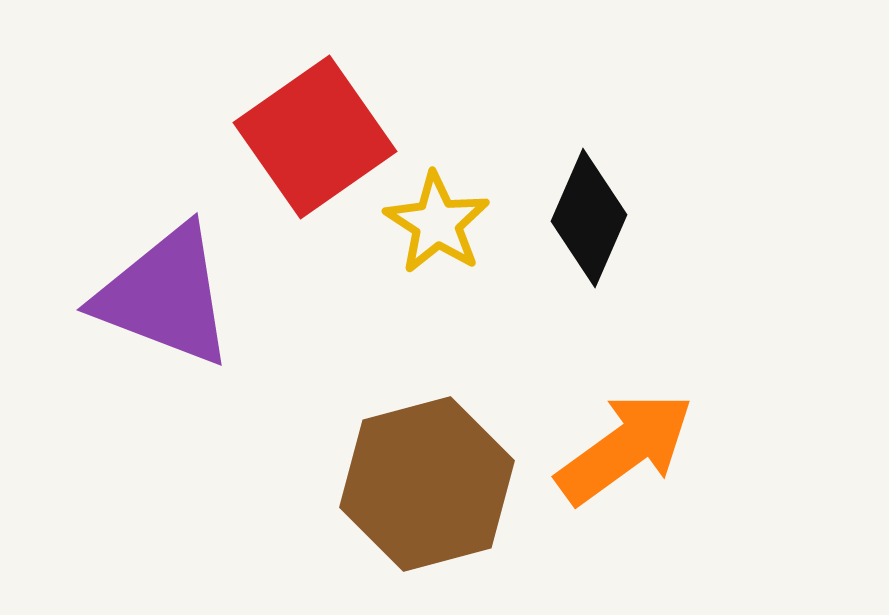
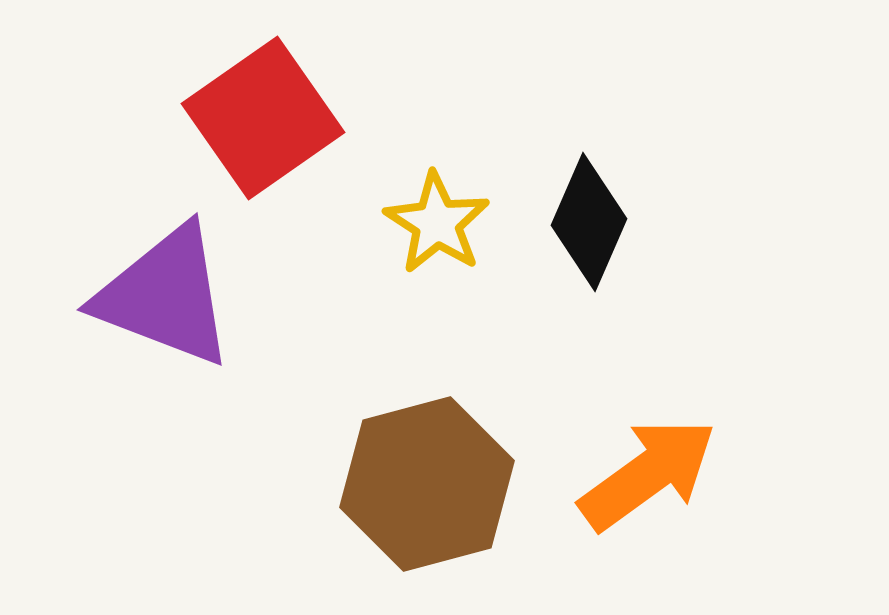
red square: moved 52 px left, 19 px up
black diamond: moved 4 px down
orange arrow: moved 23 px right, 26 px down
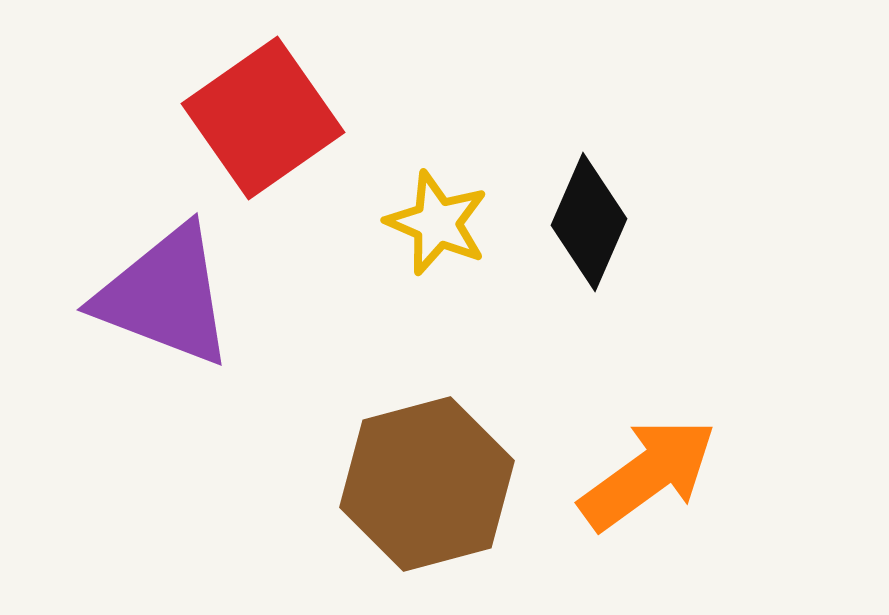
yellow star: rotated 10 degrees counterclockwise
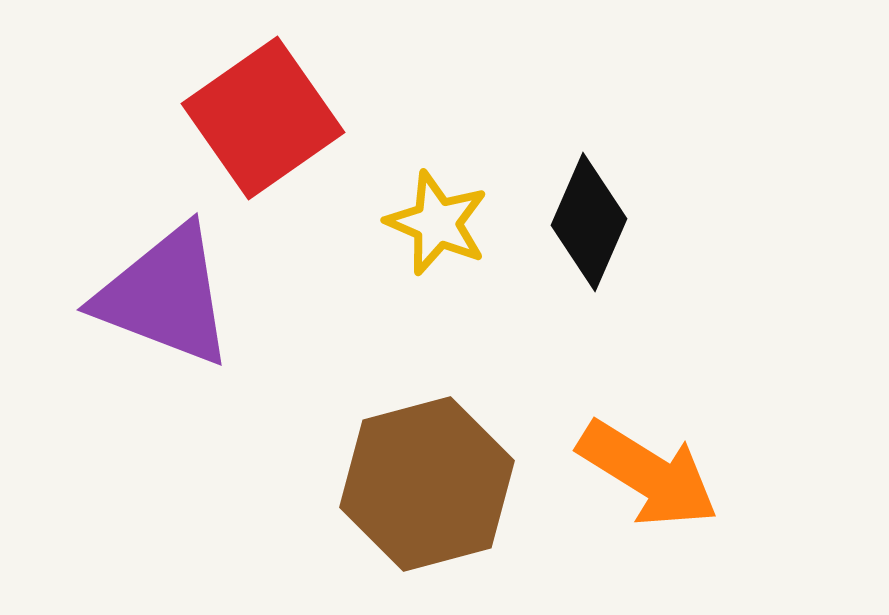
orange arrow: rotated 68 degrees clockwise
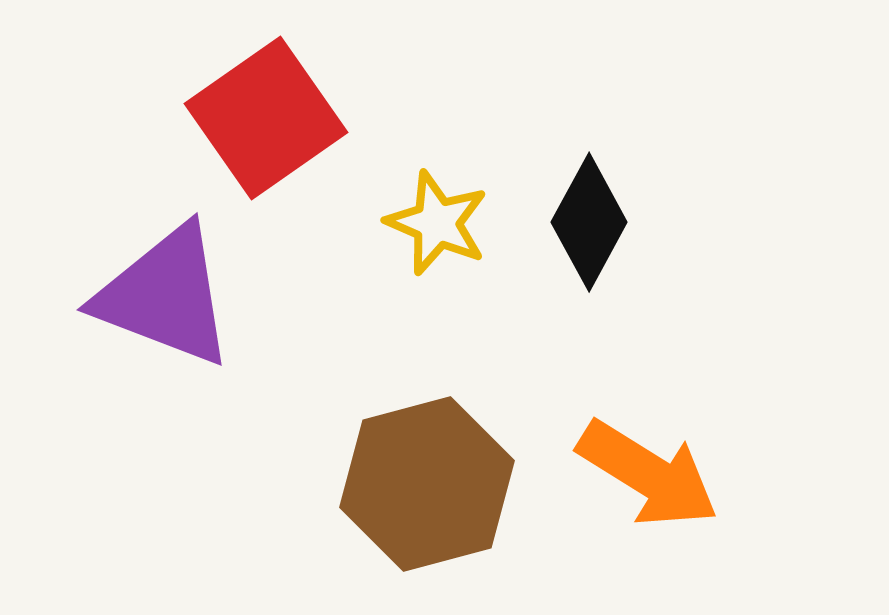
red square: moved 3 px right
black diamond: rotated 5 degrees clockwise
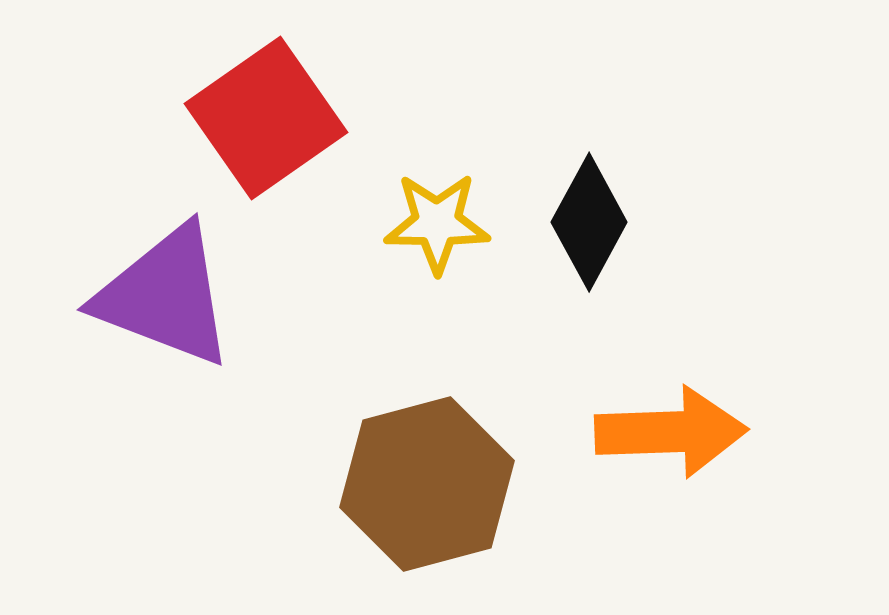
yellow star: rotated 22 degrees counterclockwise
orange arrow: moved 23 px right, 42 px up; rotated 34 degrees counterclockwise
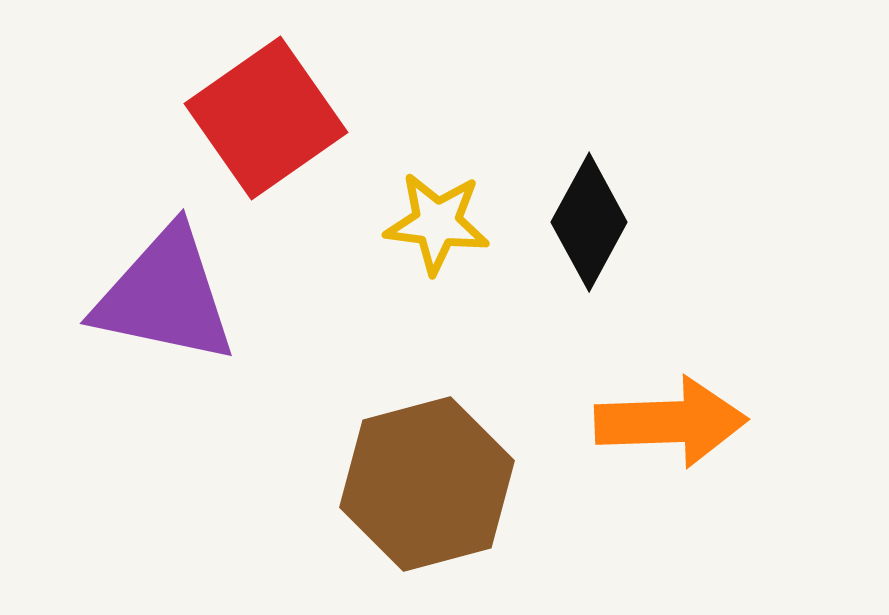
yellow star: rotated 6 degrees clockwise
purple triangle: rotated 9 degrees counterclockwise
orange arrow: moved 10 px up
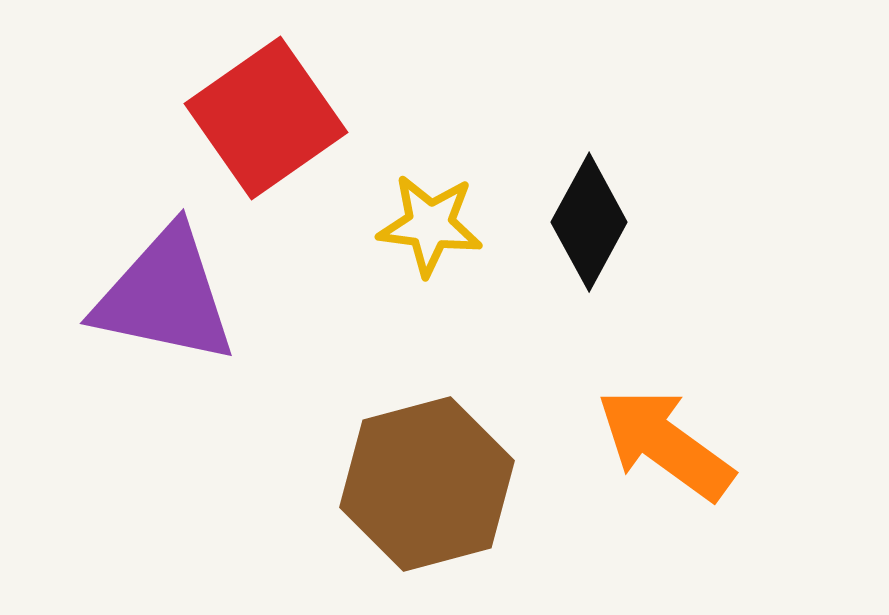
yellow star: moved 7 px left, 2 px down
orange arrow: moved 6 px left, 22 px down; rotated 142 degrees counterclockwise
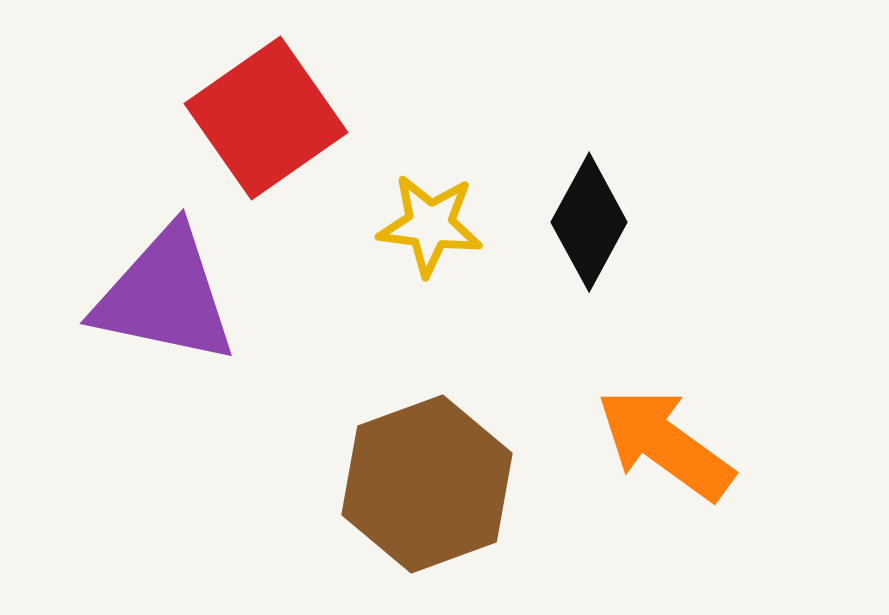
brown hexagon: rotated 5 degrees counterclockwise
